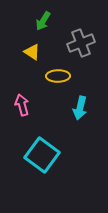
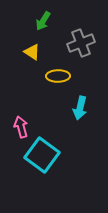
pink arrow: moved 1 px left, 22 px down
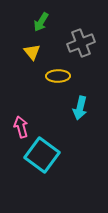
green arrow: moved 2 px left, 1 px down
yellow triangle: rotated 18 degrees clockwise
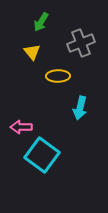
pink arrow: rotated 75 degrees counterclockwise
